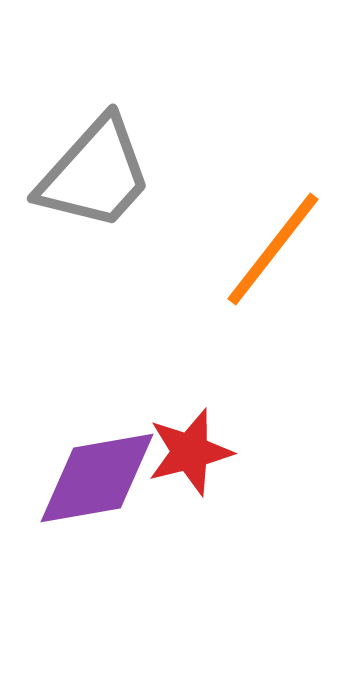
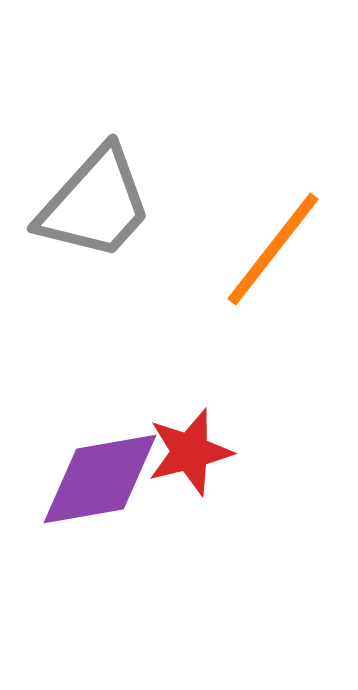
gray trapezoid: moved 30 px down
purple diamond: moved 3 px right, 1 px down
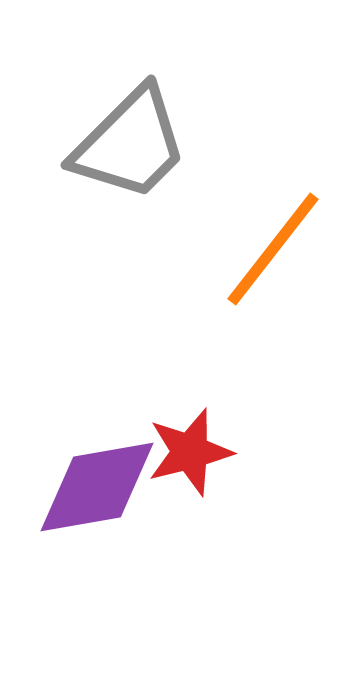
gray trapezoid: moved 35 px right, 60 px up; rotated 3 degrees clockwise
purple diamond: moved 3 px left, 8 px down
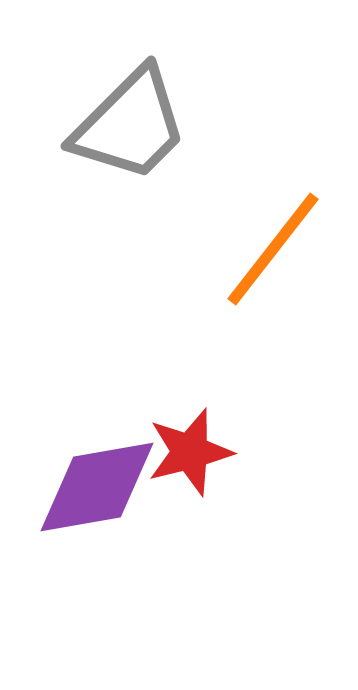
gray trapezoid: moved 19 px up
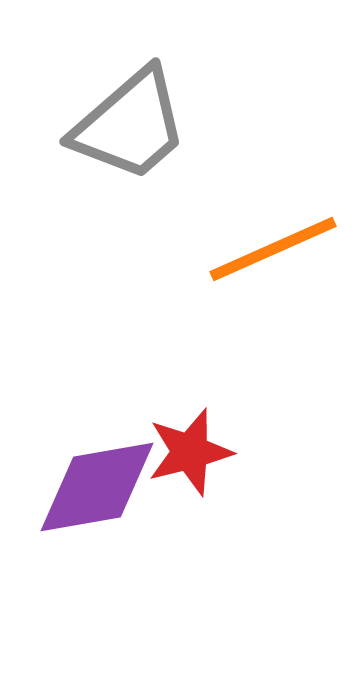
gray trapezoid: rotated 4 degrees clockwise
orange line: rotated 28 degrees clockwise
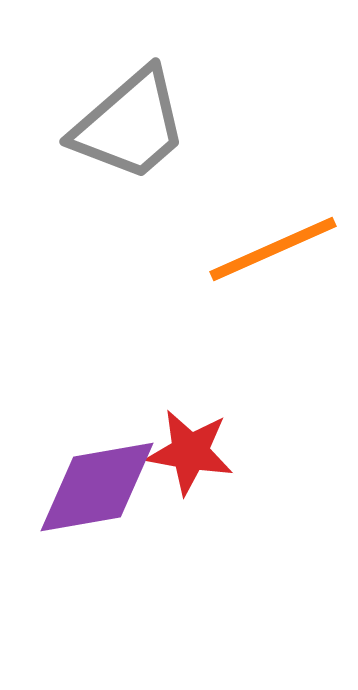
red star: rotated 24 degrees clockwise
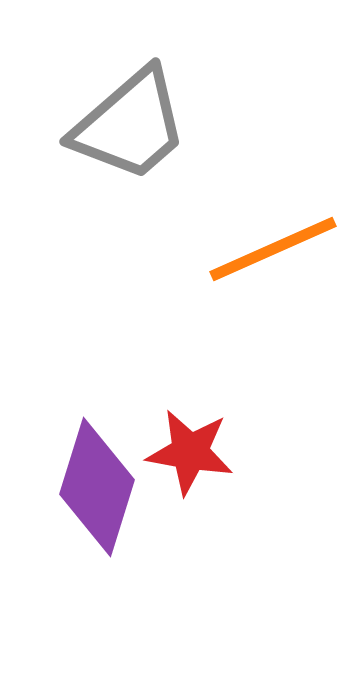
purple diamond: rotated 63 degrees counterclockwise
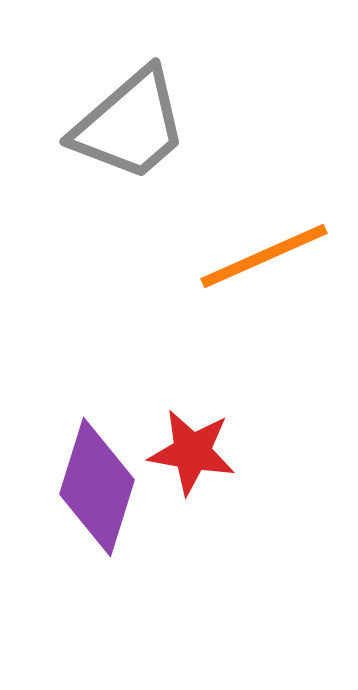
orange line: moved 9 px left, 7 px down
red star: moved 2 px right
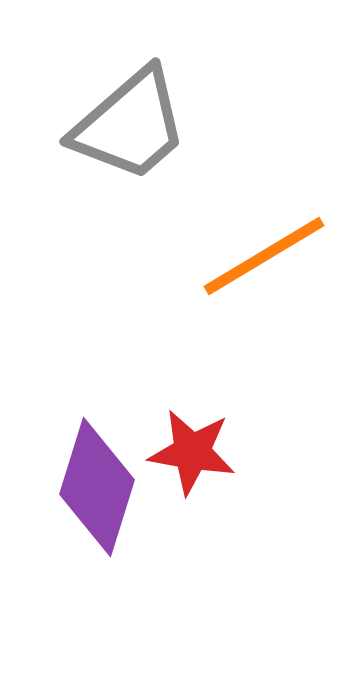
orange line: rotated 7 degrees counterclockwise
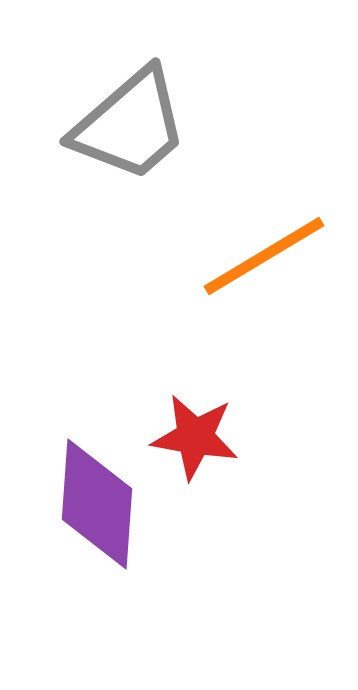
red star: moved 3 px right, 15 px up
purple diamond: moved 17 px down; rotated 13 degrees counterclockwise
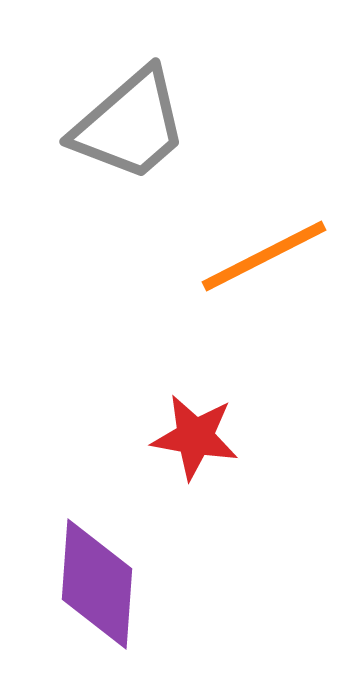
orange line: rotated 4 degrees clockwise
purple diamond: moved 80 px down
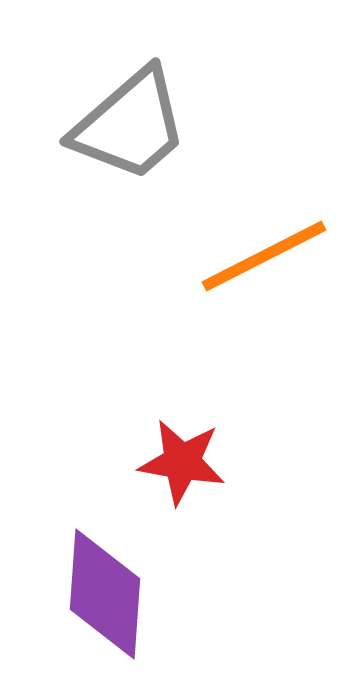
red star: moved 13 px left, 25 px down
purple diamond: moved 8 px right, 10 px down
